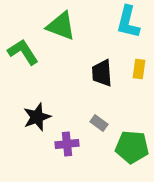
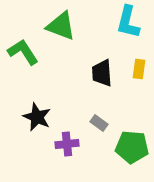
black star: rotated 28 degrees counterclockwise
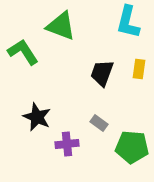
black trapezoid: rotated 24 degrees clockwise
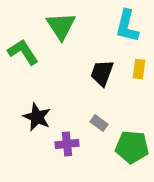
cyan L-shape: moved 1 px left, 4 px down
green triangle: rotated 36 degrees clockwise
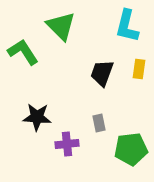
green triangle: rotated 12 degrees counterclockwise
black star: rotated 20 degrees counterclockwise
gray rectangle: rotated 42 degrees clockwise
green pentagon: moved 1 px left, 2 px down; rotated 12 degrees counterclockwise
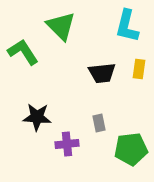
black trapezoid: rotated 116 degrees counterclockwise
